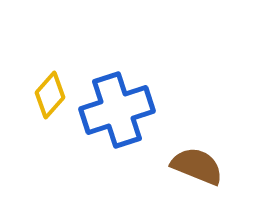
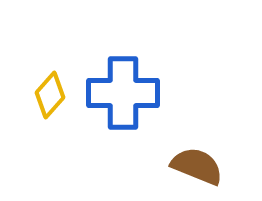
blue cross: moved 6 px right, 17 px up; rotated 18 degrees clockwise
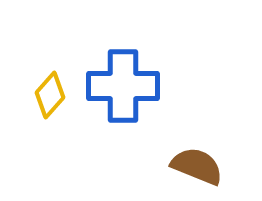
blue cross: moved 7 px up
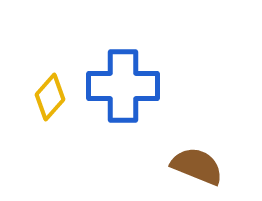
yellow diamond: moved 2 px down
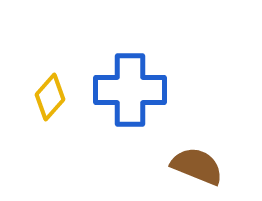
blue cross: moved 7 px right, 4 px down
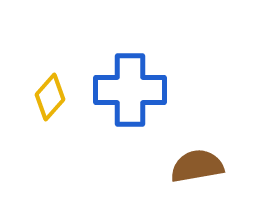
brown semicircle: rotated 32 degrees counterclockwise
